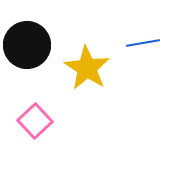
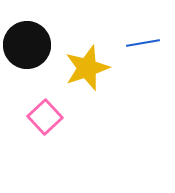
yellow star: rotated 21 degrees clockwise
pink square: moved 10 px right, 4 px up
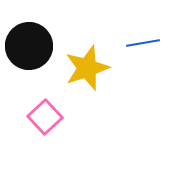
black circle: moved 2 px right, 1 px down
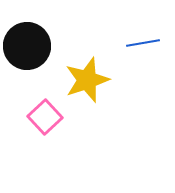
black circle: moved 2 px left
yellow star: moved 12 px down
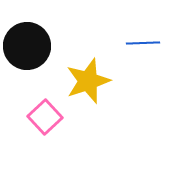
blue line: rotated 8 degrees clockwise
yellow star: moved 1 px right, 1 px down
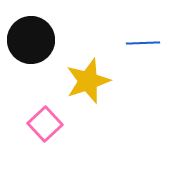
black circle: moved 4 px right, 6 px up
pink square: moved 7 px down
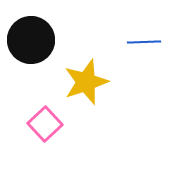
blue line: moved 1 px right, 1 px up
yellow star: moved 2 px left, 1 px down
